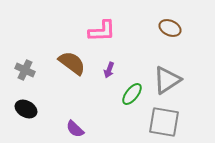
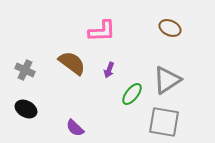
purple semicircle: moved 1 px up
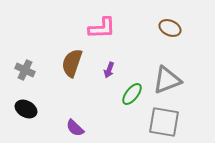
pink L-shape: moved 3 px up
brown semicircle: rotated 108 degrees counterclockwise
gray triangle: rotated 12 degrees clockwise
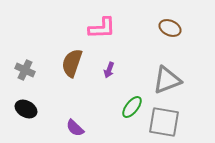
green ellipse: moved 13 px down
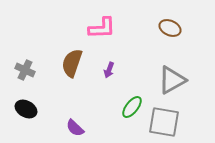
gray triangle: moved 5 px right; rotated 8 degrees counterclockwise
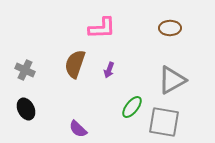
brown ellipse: rotated 25 degrees counterclockwise
brown semicircle: moved 3 px right, 1 px down
black ellipse: rotated 35 degrees clockwise
purple semicircle: moved 3 px right, 1 px down
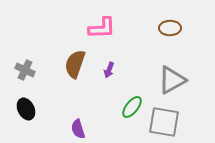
purple semicircle: rotated 30 degrees clockwise
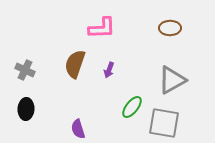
black ellipse: rotated 30 degrees clockwise
gray square: moved 1 px down
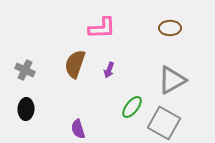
gray square: rotated 20 degrees clockwise
